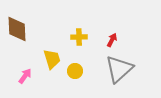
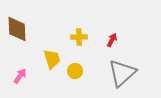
gray triangle: moved 3 px right, 4 px down
pink arrow: moved 5 px left
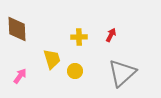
red arrow: moved 1 px left, 5 px up
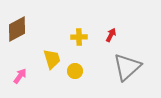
brown diamond: rotated 64 degrees clockwise
gray triangle: moved 5 px right, 6 px up
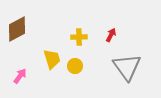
gray triangle: rotated 24 degrees counterclockwise
yellow circle: moved 5 px up
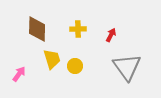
brown diamond: moved 20 px right; rotated 60 degrees counterclockwise
yellow cross: moved 1 px left, 8 px up
pink arrow: moved 1 px left, 2 px up
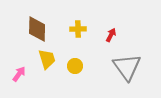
yellow trapezoid: moved 5 px left
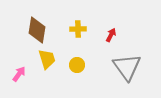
brown diamond: moved 1 px down; rotated 8 degrees clockwise
yellow circle: moved 2 px right, 1 px up
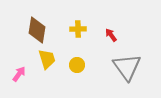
red arrow: rotated 64 degrees counterclockwise
